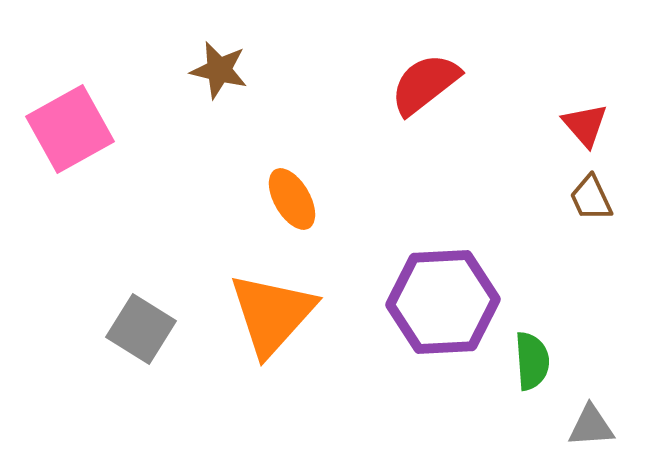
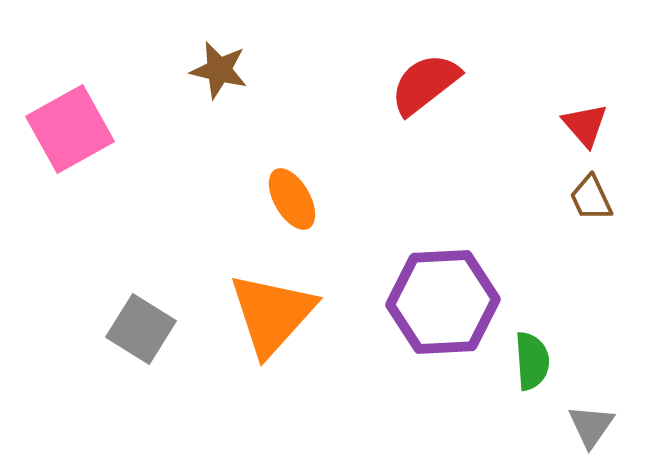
gray triangle: rotated 51 degrees counterclockwise
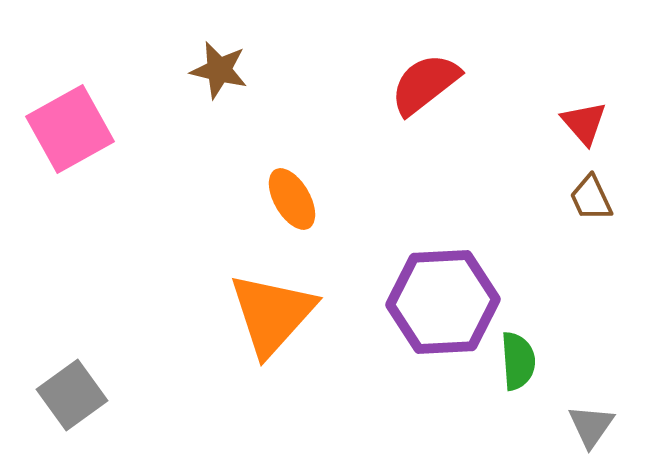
red triangle: moved 1 px left, 2 px up
gray square: moved 69 px left, 66 px down; rotated 22 degrees clockwise
green semicircle: moved 14 px left
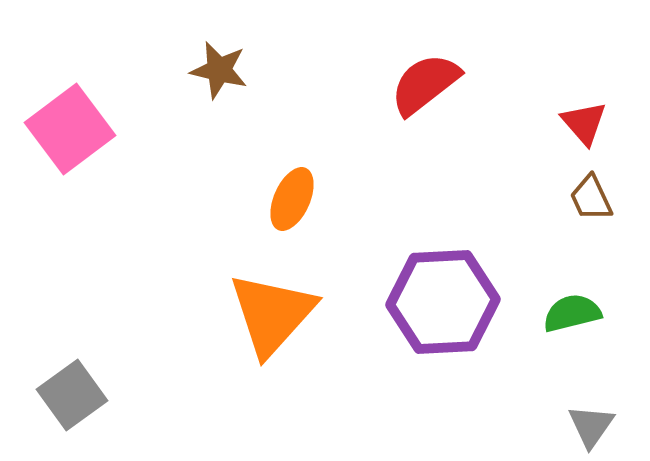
pink square: rotated 8 degrees counterclockwise
orange ellipse: rotated 54 degrees clockwise
green semicircle: moved 54 px right, 48 px up; rotated 100 degrees counterclockwise
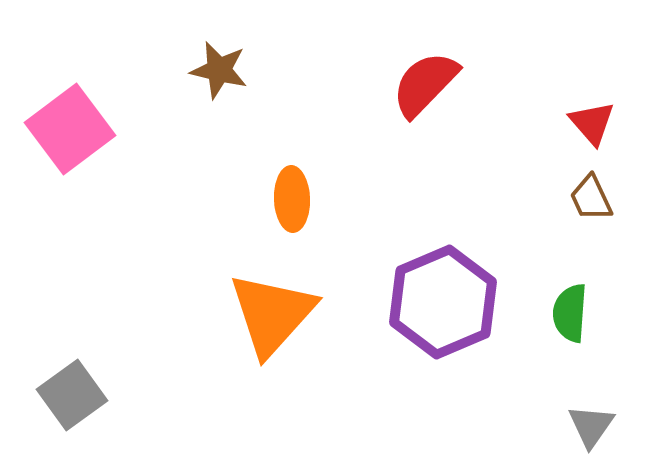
red semicircle: rotated 8 degrees counterclockwise
red triangle: moved 8 px right
orange ellipse: rotated 26 degrees counterclockwise
purple hexagon: rotated 20 degrees counterclockwise
green semicircle: moved 2 px left; rotated 72 degrees counterclockwise
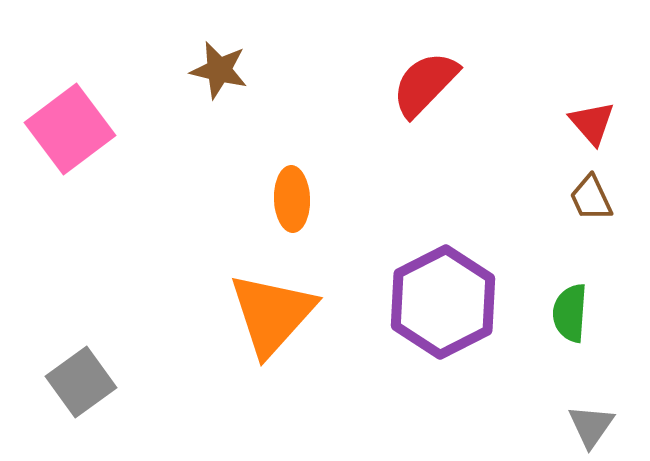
purple hexagon: rotated 4 degrees counterclockwise
gray square: moved 9 px right, 13 px up
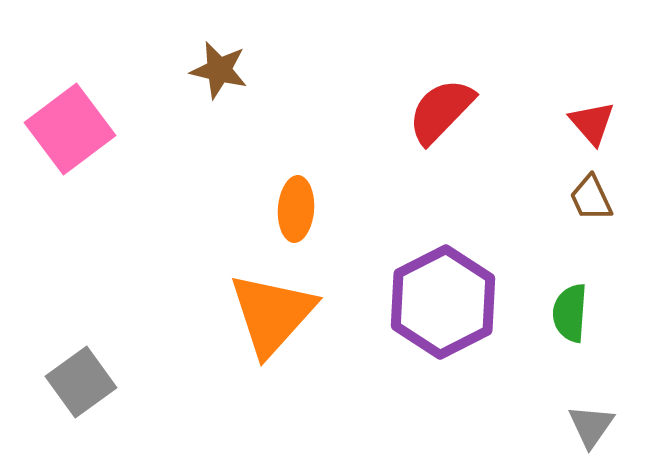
red semicircle: moved 16 px right, 27 px down
orange ellipse: moved 4 px right, 10 px down; rotated 6 degrees clockwise
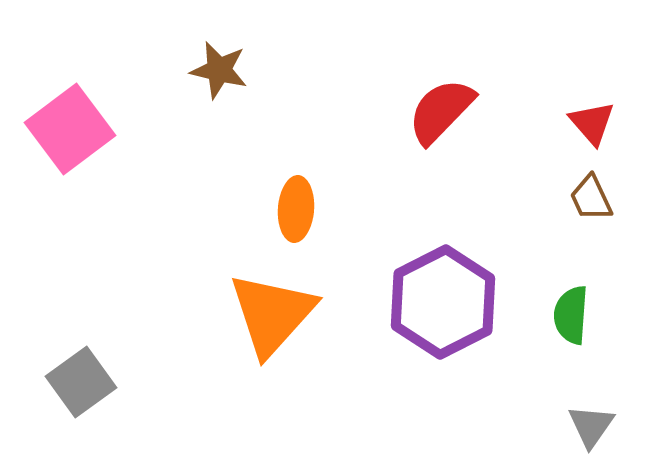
green semicircle: moved 1 px right, 2 px down
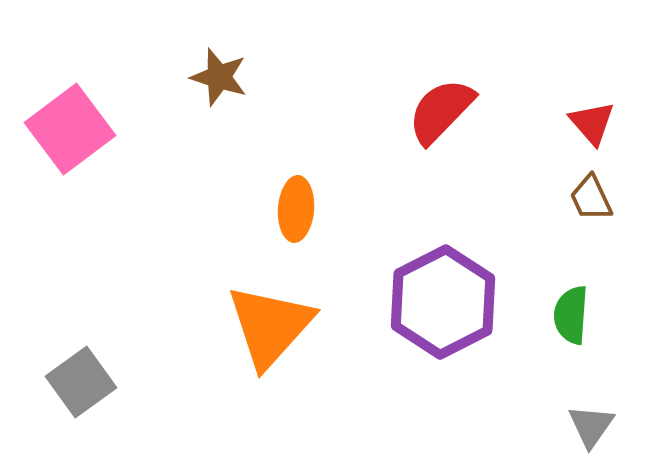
brown star: moved 7 px down; rotated 4 degrees clockwise
orange triangle: moved 2 px left, 12 px down
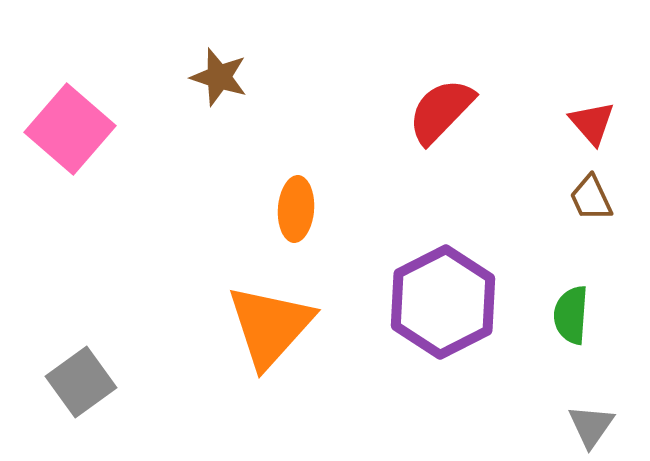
pink square: rotated 12 degrees counterclockwise
